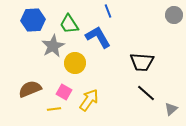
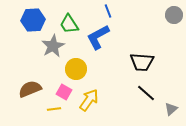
blue L-shape: rotated 88 degrees counterclockwise
yellow circle: moved 1 px right, 6 px down
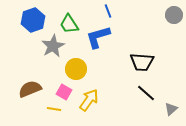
blue hexagon: rotated 15 degrees counterclockwise
blue L-shape: rotated 12 degrees clockwise
yellow line: rotated 16 degrees clockwise
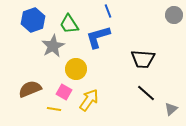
black trapezoid: moved 1 px right, 3 px up
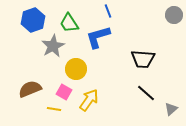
green trapezoid: moved 1 px up
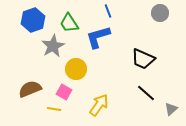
gray circle: moved 14 px left, 2 px up
black trapezoid: rotated 20 degrees clockwise
yellow arrow: moved 10 px right, 5 px down
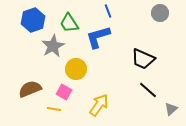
black line: moved 2 px right, 3 px up
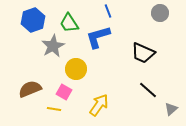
black trapezoid: moved 6 px up
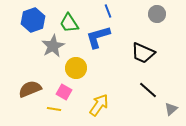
gray circle: moved 3 px left, 1 px down
yellow circle: moved 1 px up
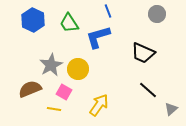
blue hexagon: rotated 15 degrees counterclockwise
gray star: moved 2 px left, 19 px down
yellow circle: moved 2 px right, 1 px down
